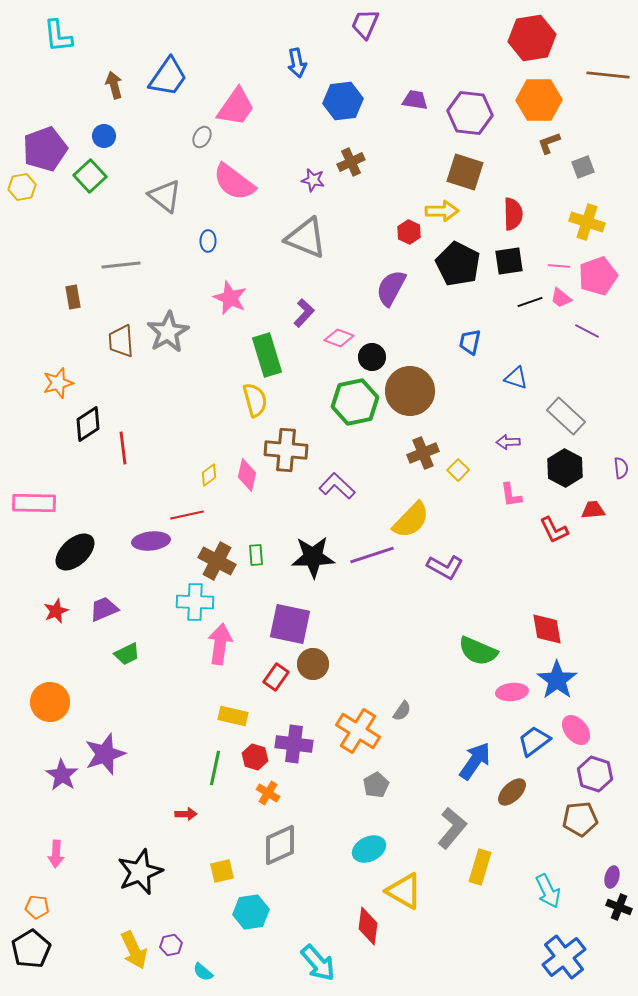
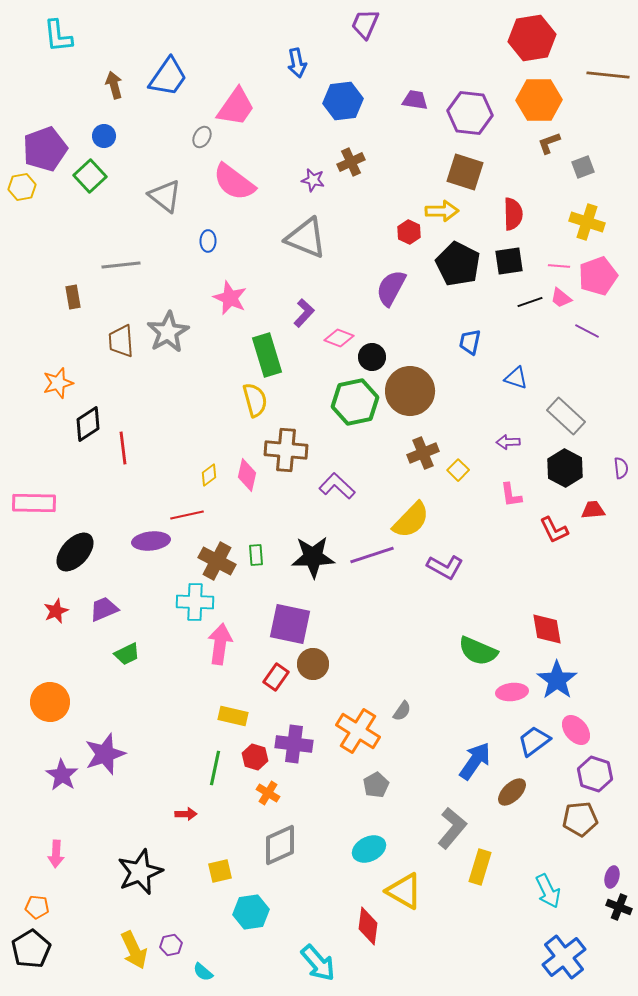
black ellipse at (75, 552): rotated 6 degrees counterclockwise
yellow square at (222, 871): moved 2 px left
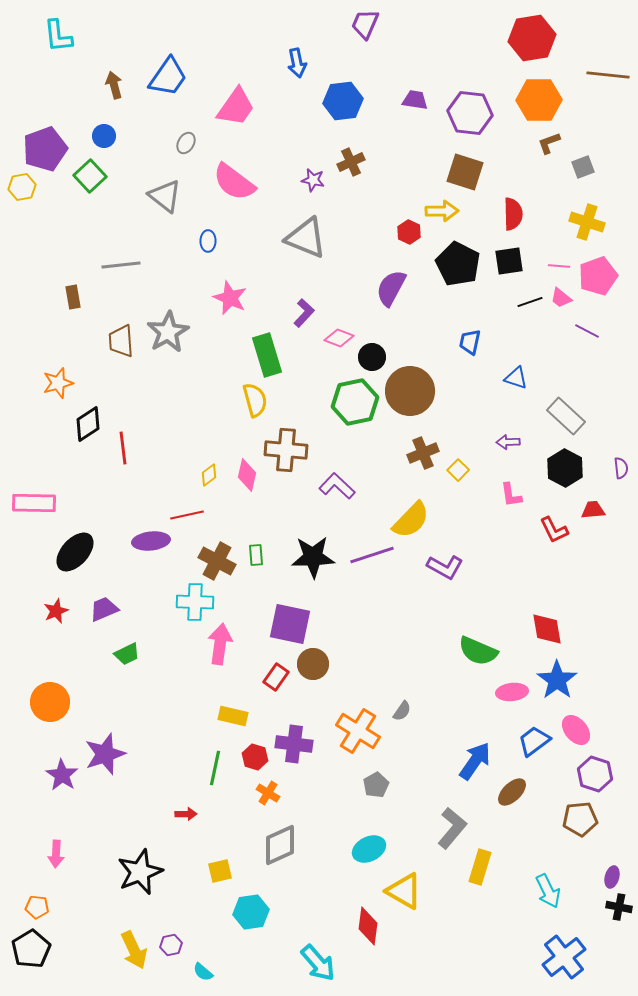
gray ellipse at (202, 137): moved 16 px left, 6 px down
black cross at (619, 907): rotated 10 degrees counterclockwise
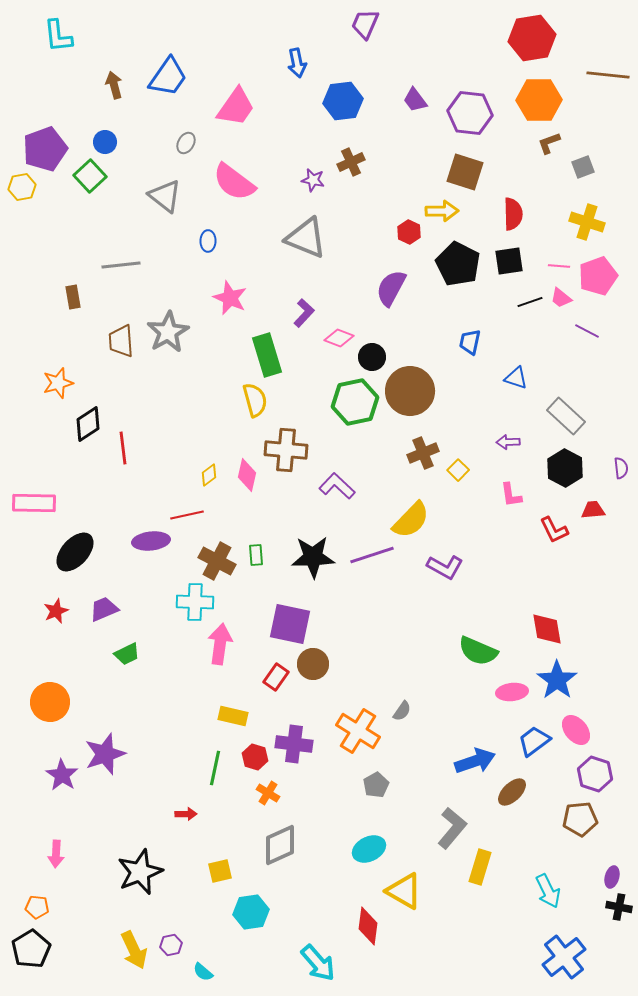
purple trapezoid at (415, 100): rotated 136 degrees counterclockwise
blue circle at (104, 136): moved 1 px right, 6 px down
blue arrow at (475, 761): rotated 36 degrees clockwise
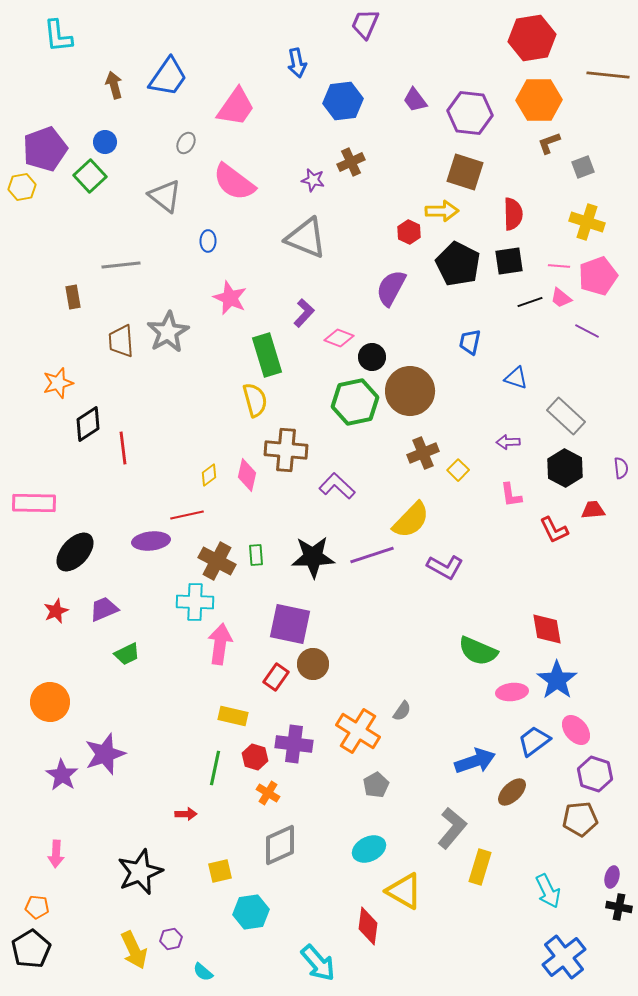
purple hexagon at (171, 945): moved 6 px up
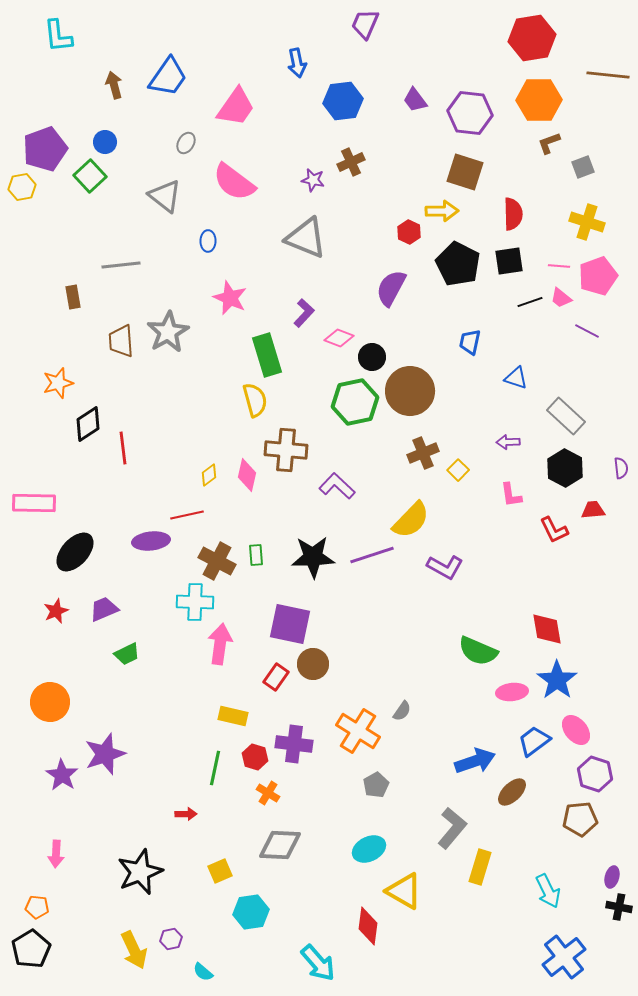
gray diamond at (280, 845): rotated 27 degrees clockwise
yellow square at (220, 871): rotated 10 degrees counterclockwise
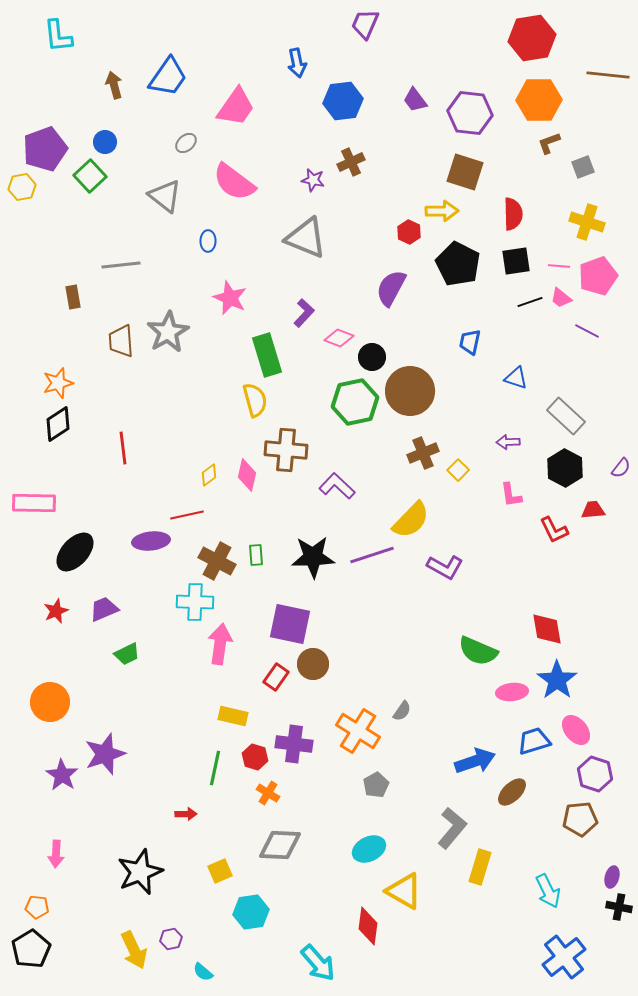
gray ellipse at (186, 143): rotated 20 degrees clockwise
black square at (509, 261): moved 7 px right
black diamond at (88, 424): moved 30 px left
purple semicircle at (621, 468): rotated 45 degrees clockwise
blue trapezoid at (534, 741): rotated 20 degrees clockwise
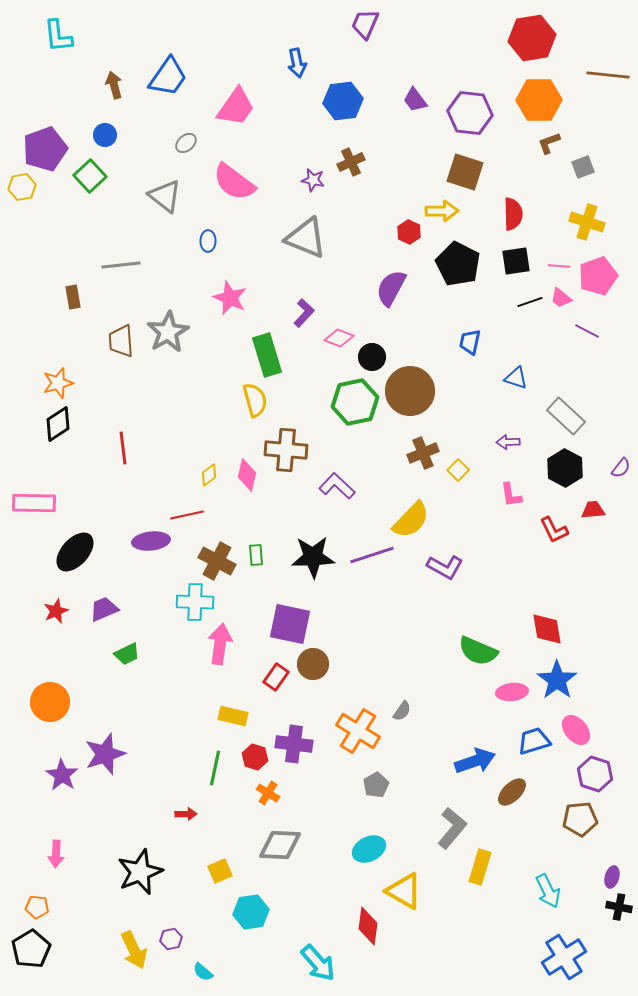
blue circle at (105, 142): moved 7 px up
blue cross at (564, 957): rotated 6 degrees clockwise
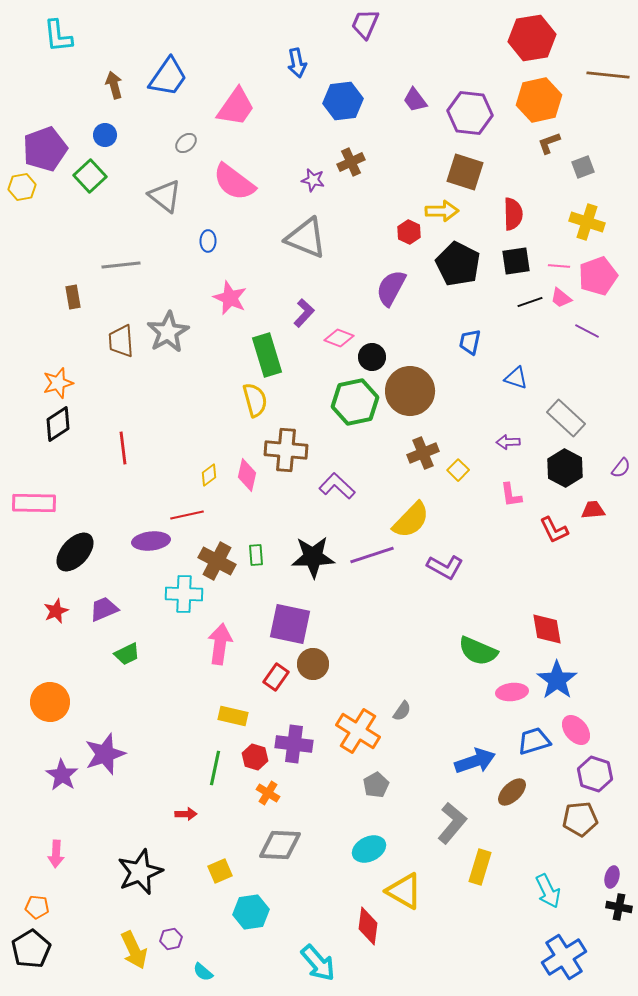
orange hexagon at (539, 100): rotated 12 degrees counterclockwise
gray rectangle at (566, 416): moved 2 px down
cyan cross at (195, 602): moved 11 px left, 8 px up
gray L-shape at (452, 828): moved 5 px up
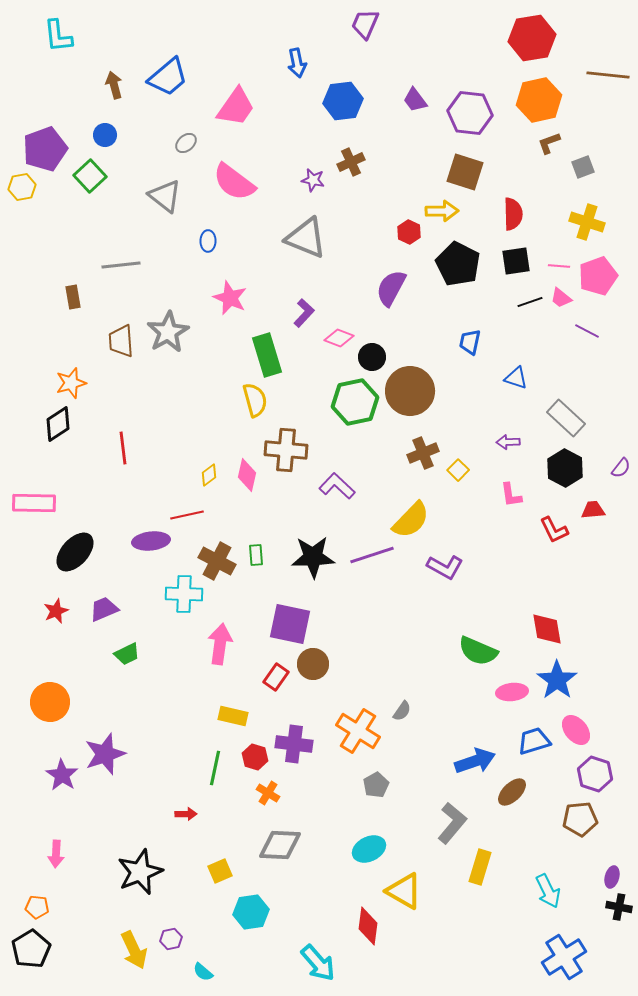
blue trapezoid at (168, 77): rotated 15 degrees clockwise
orange star at (58, 383): moved 13 px right
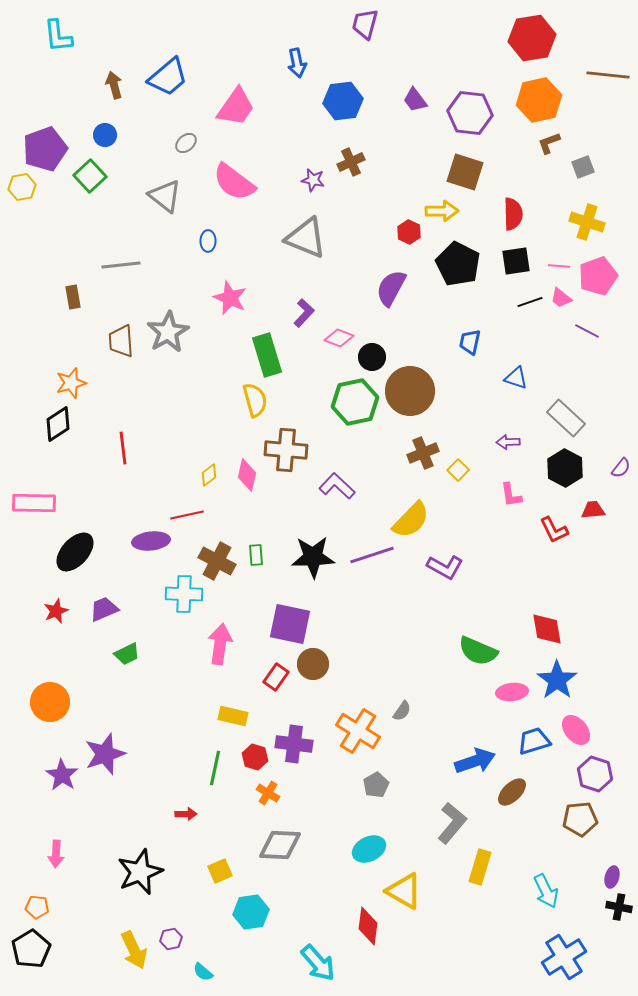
purple trapezoid at (365, 24): rotated 8 degrees counterclockwise
cyan arrow at (548, 891): moved 2 px left
